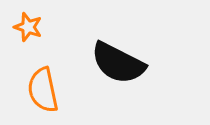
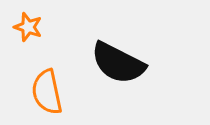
orange semicircle: moved 4 px right, 2 px down
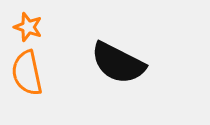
orange semicircle: moved 20 px left, 19 px up
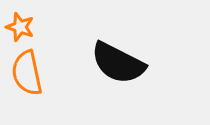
orange star: moved 8 px left
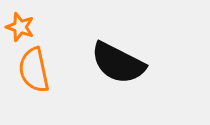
orange semicircle: moved 7 px right, 3 px up
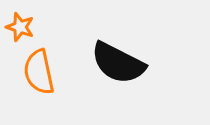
orange semicircle: moved 5 px right, 2 px down
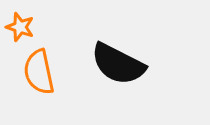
black semicircle: moved 1 px down
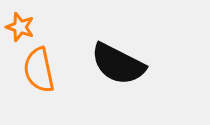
orange semicircle: moved 2 px up
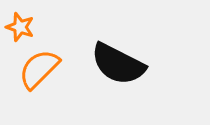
orange semicircle: moved 1 px up; rotated 57 degrees clockwise
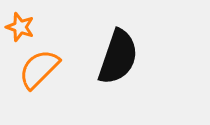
black semicircle: moved 7 px up; rotated 98 degrees counterclockwise
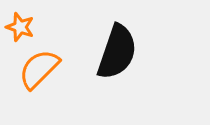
black semicircle: moved 1 px left, 5 px up
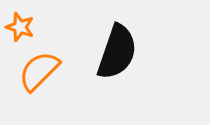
orange semicircle: moved 2 px down
